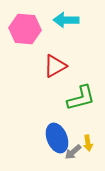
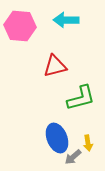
pink hexagon: moved 5 px left, 3 px up
red triangle: rotated 15 degrees clockwise
gray arrow: moved 5 px down
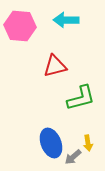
blue ellipse: moved 6 px left, 5 px down
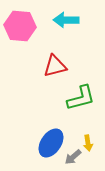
blue ellipse: rotated 56 degrees clockwise
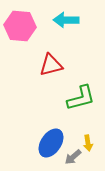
red triangle: moved 4 px left, 1 px up
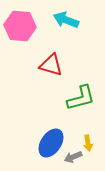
cyan arrow: rotated 20 degrees clockwise
red triangle: rotated 30 degrees clockwise
gray arrow: rotated 18 degrees clockwise
